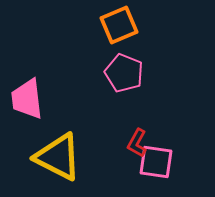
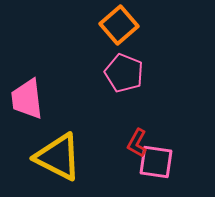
orange square: rotated 18 degrees counterclockwise
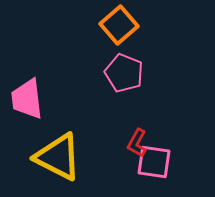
pink square: moved 2 px left
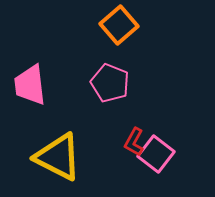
pink pentagon: moved 14 px left, 10 px down
pink trapezoid: moved 3 px right, 14 px up
red L-shape: moved 3 px left, 1 px up
pink square: moved 2 px right, 8 px up; rotated 30 degrees clockwise
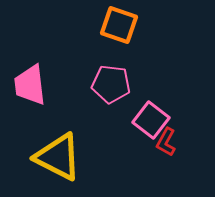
orange square: rotated 30 degrees counterclockwise
pink pentagon: moved 1 px right, 1 px down; rotated 15 degrees counterclockwise
red L-shape: moved 32 px right
pink square: moved 5 px left, 34 px up
